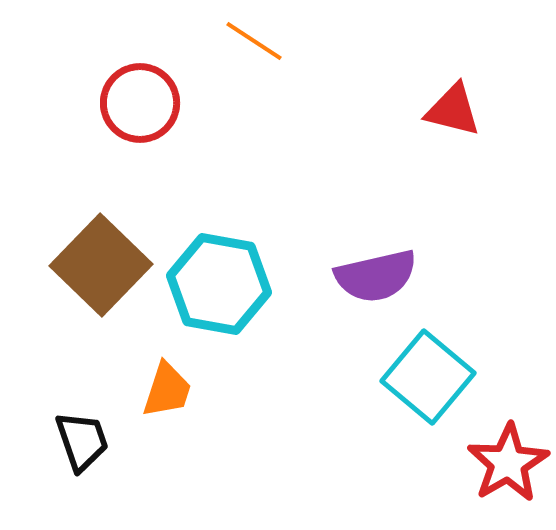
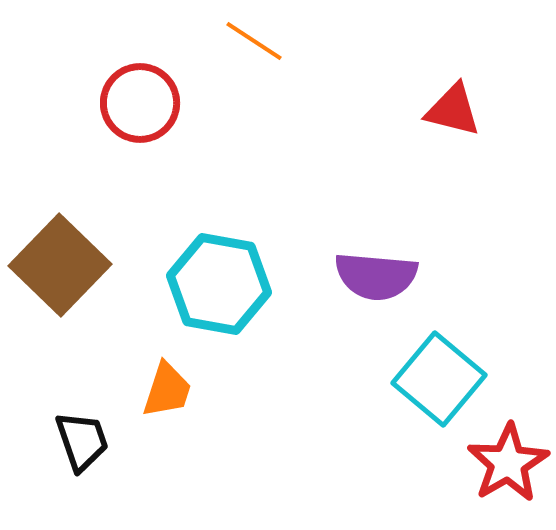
brown square: moved 41 px left
purple semicircle: rotated 18 degrees clockwise
cyan square: moved 11 px right, 2 px down
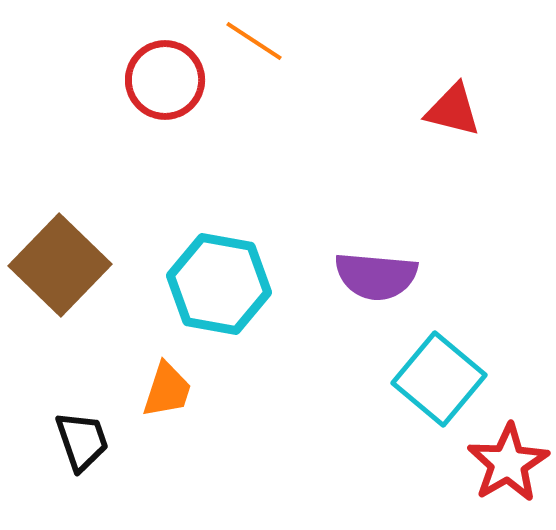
red circle: moved 25 px right, 23 px up
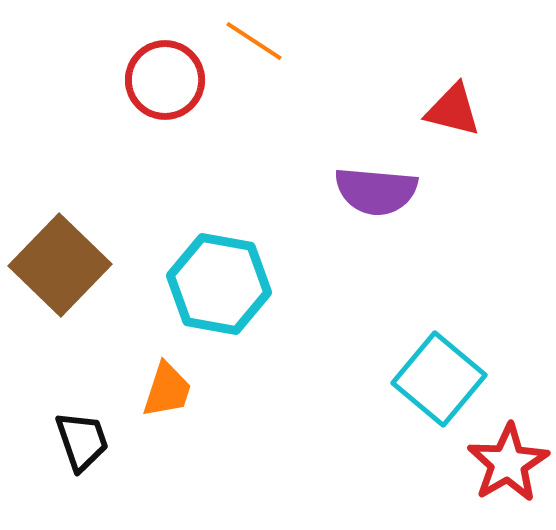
purple semicircle: moved 85 px up
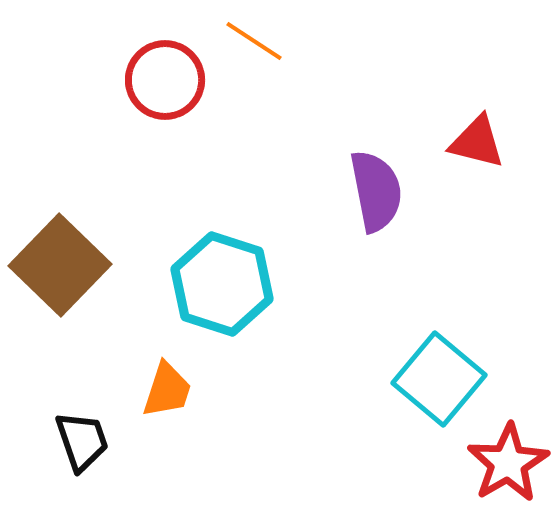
red triangle: moved 24 px right, 32 px down
purple semicircle: rotated 106 degrees counterclockwise
cyan hexagon: moved 3 px right; rotated 8 degrees clockwise
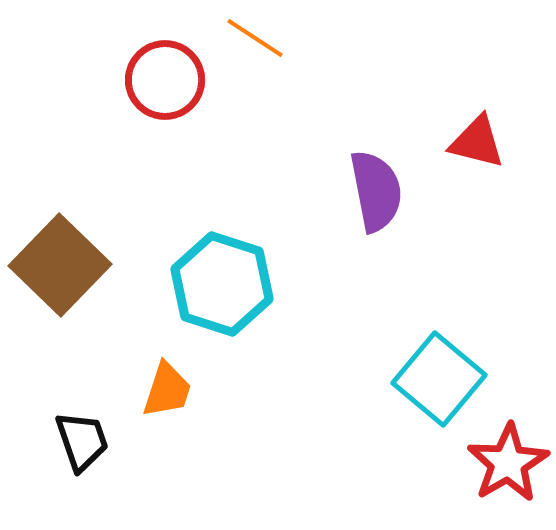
orange line: moved 1 px right, 3 px up
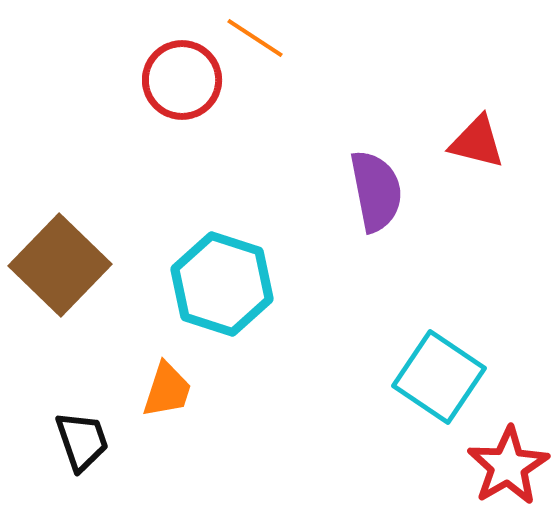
red circle: moved 17 px right
cyan square: moved 2 px up; rotated 6 degrees counterclockwise
red star: moved 3 px down
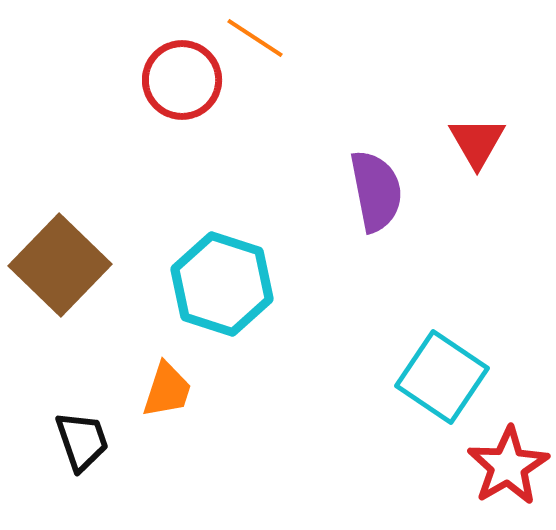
red triangle: rotated 46 degrees clockwise
cyan square: moved 3 px right
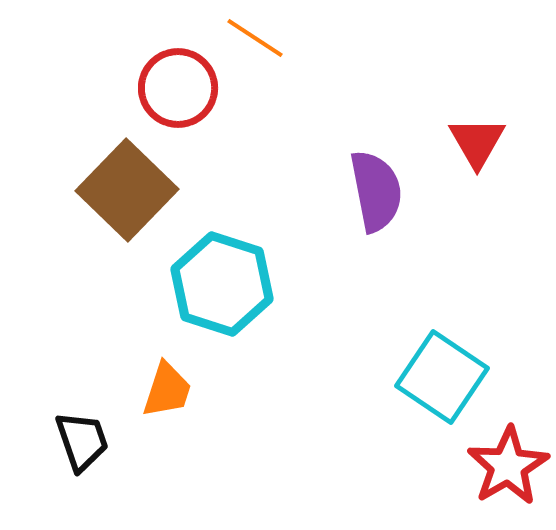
red circle: moved 4 px left, 8 px down
brown square: moved 67 px right, 75 px up
